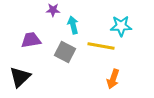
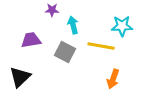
purple star: moved 1 px left
cyan star: moved 1 px right
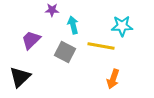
purple trapezoid: rotated 35 degrees counterclockwise
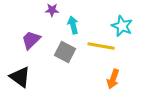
cyan star: rotated 25 degrees clockwise
black triangle: rotated 40 degrees counterclockwise
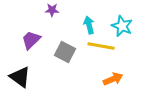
cyan arrow: moved 16 px right
orange arrow: rotated 132 degrees counterclockwise
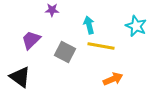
cyan star: moved 14 px right
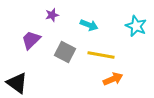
purple star: moved 5 px down; rotated 16 degrees counterclockwise
cyan arrow: rotated 126 degrees clockwise
yellow line: moved 9 px down
black triangle: moved 3 px left, 6 px down
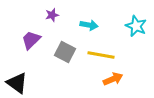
cyan arrow: rotated 12 degrees counterclockwise
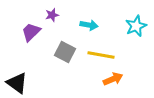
cyan star: rotated 25 degrees clockwise
purple trapezoid: moved 8 px up
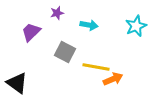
purple star: moved 5 px right, 2 px up
yellow line: moved 5 px left, 12 px down
